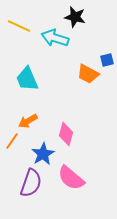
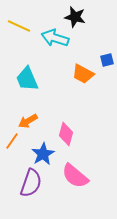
orange trapezoid: moved 5 px left
pink semicircle: moved 4 px right, 2 px up
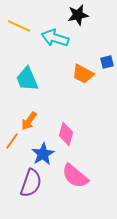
black star: moved 3 px right, 2 px up; rotated 25 degrees counterclockwise
blue square: moved 2 px down
orange arrow: moved 1 px right; rotated 24 degrees counterclockwise
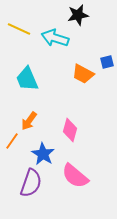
yellow line: moved 3 px down
pink diamond: moved 4 px right, 4 px up
blue star: rotated 10 degrees counterclockwise
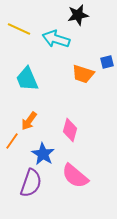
cyan arrow: moved 1 px right, 1 px down
orange trapezoid: rotated 10 degrees counterclockwise
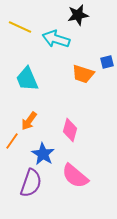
yellow line: moved 1 px right, 2 px up
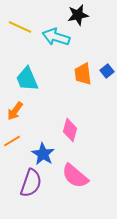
cyan arrow: moved 2 px up
blue square: moved 9 px down; rotated 24 degrees counterclockwise
orange trapezoid: rotated 65 degrees clockwise
orange arrow: moved 14 px left, 10 px up
orange line: rotated 24 degrees clockwise
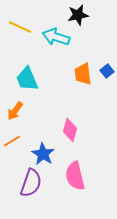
pink semicircle: rotated 36 degrees clockwise
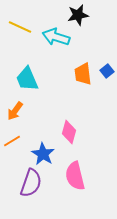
pink diamond: moved 1 px left, 2 px down
